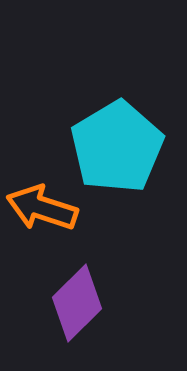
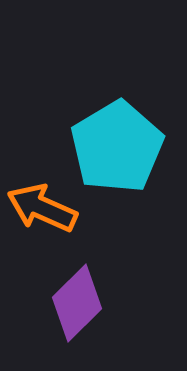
orange arrow: rotated 6 degrees clockwise
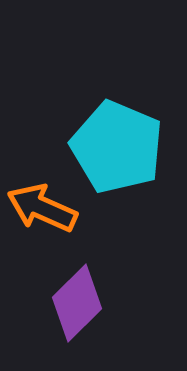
cyan pentagon: rotated 18 degrees counterclockwise
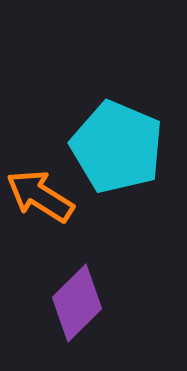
orange arrow: moved 2 px left, 12 px up; rotated 8 degrees clockwise
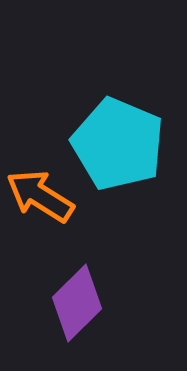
cyan pentagon: moved 1 px right, 3 px up
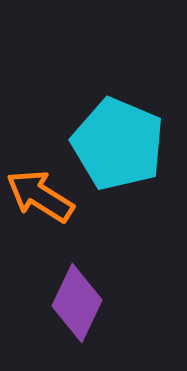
purple diamond: rotated 20 degrees counterclockwise
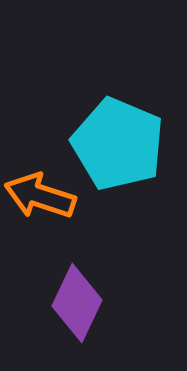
orange arrow: rotated 14 degrees counterclockwise
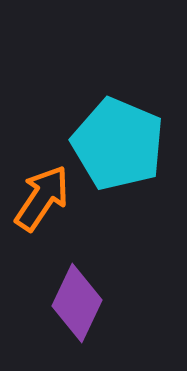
orange arrow: moved 2 px right, 2 px down; rotated 106 degrees clockwise
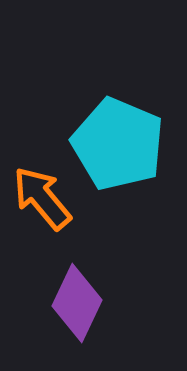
orange arrow: rotated 74 degrees counterclockwise
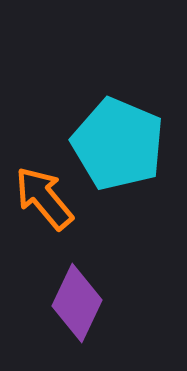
orange arrow: moved 2 px right
